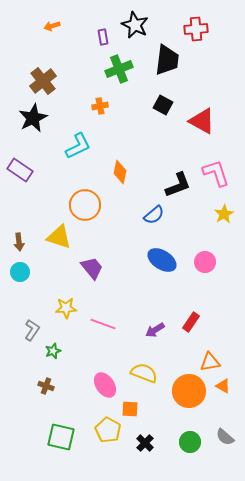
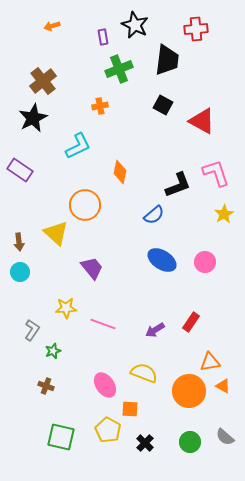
yellow triangle at (59, 237): moved 3 px left, 4 px up; rotated 24 degrees clockwise
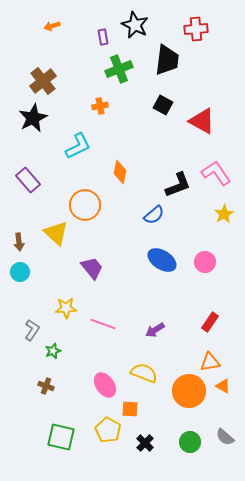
purple rectangle at (20, 170): moved 8 px right, 10 px down; rotated 15 degrees clockwise
pink L-shape at (216, 173): rotated 16 degrees counterclockwise
red rectangle at (191, 322): moved 19 px right
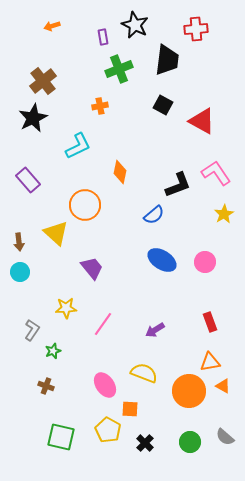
red rectangle at (210, 322): rotated 54 degrees counterclockwise
pink line at (103, 324): rotated 75 degrees counterclockwise
